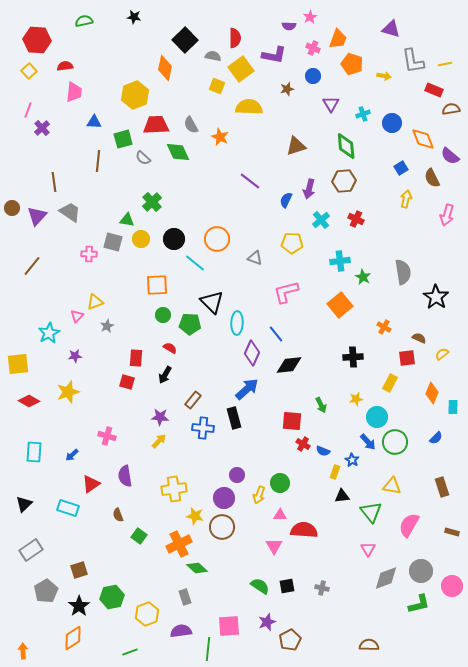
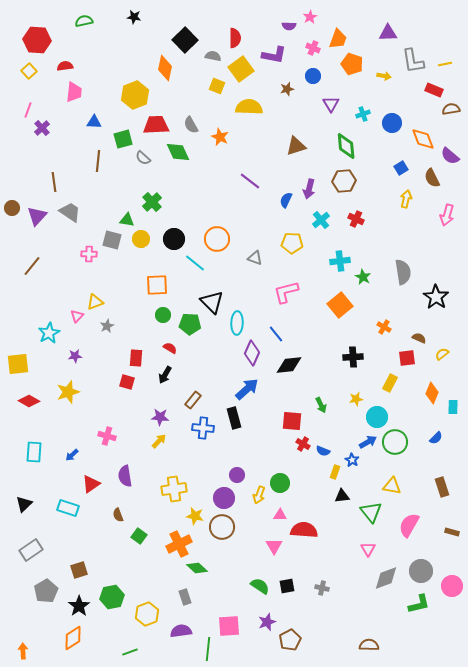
purple triangle at (391, 29): moved 3 px left, 4 px down; rotated 18 degrees counterclockwise
gray square at (113, 242): moved 1 px left, 2 px up
blue arrow at (368, 442): rotated 78 degrees counterclockwise
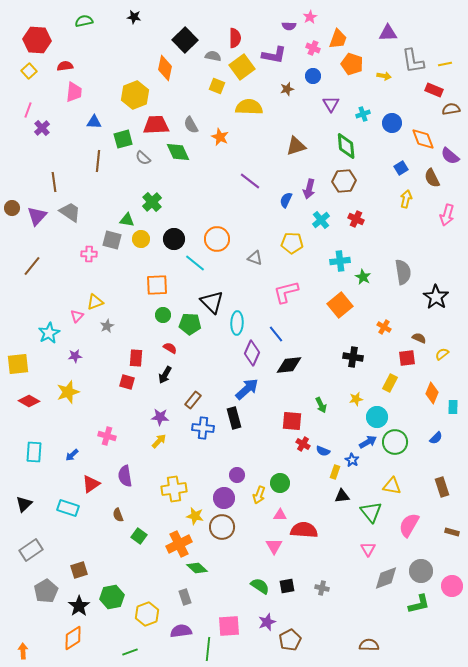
yellow square at (241, 69): moved 1 px right, 2 px up
black cross at (353, 357): rotated 12 degrees clockwise
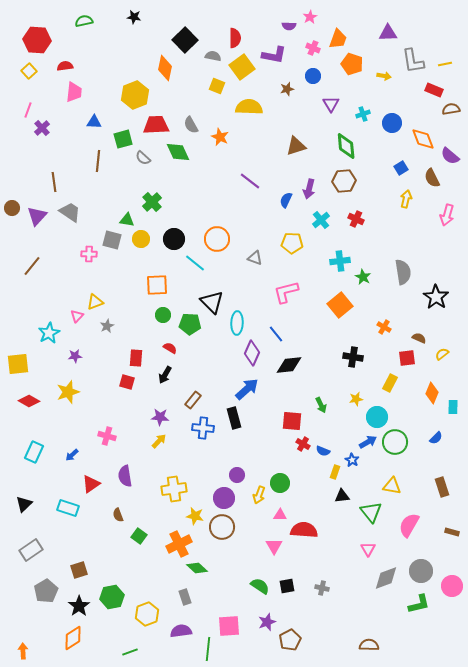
cyan rectangle at (34, 452): rotated 20 degrees clockwise
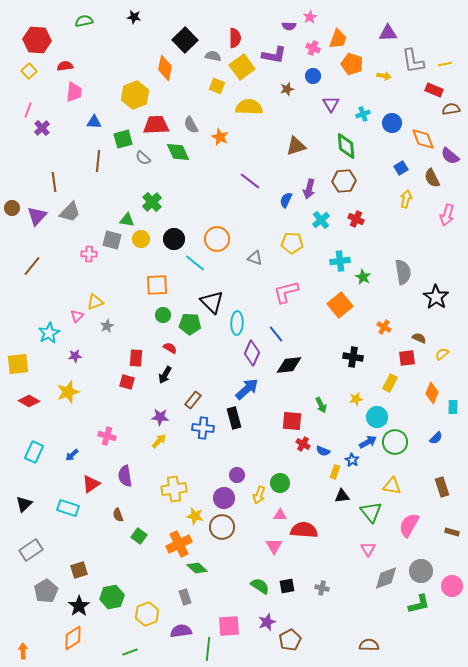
gray trapezoid at (70, 212): rotated 100 degrees clockwise
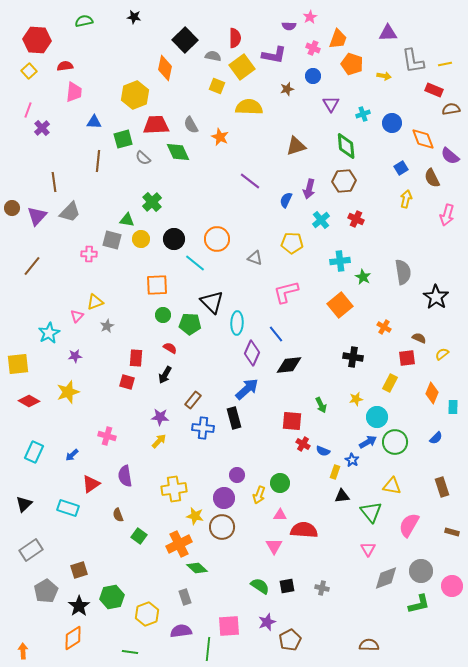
green line at (130, 652): rotated 28 degrees clockwise
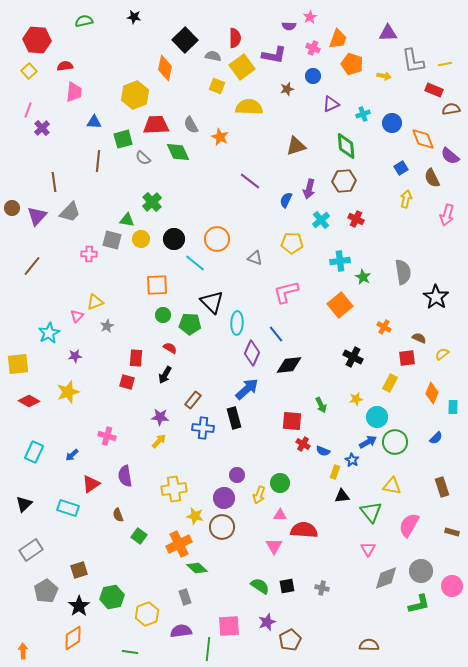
purple triangle at (331, 104): rotated 36 degrees clockwise
black cross at (353, 357): rotated 18 degrees clockwise
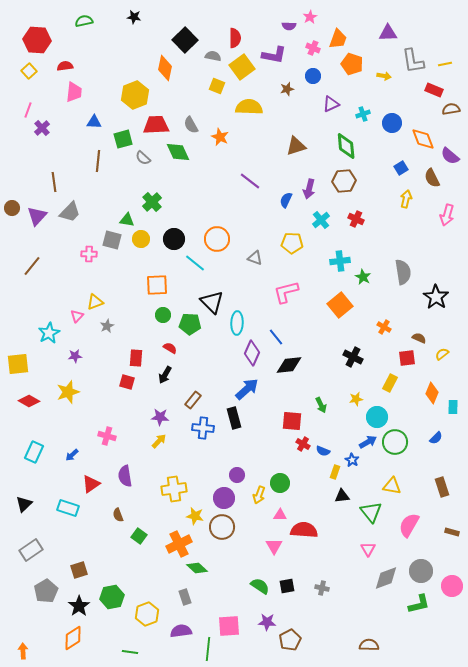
blue line at (276, 334): moved 3 px down
purple star at (267, 622): rotated 24 degrees clockwise
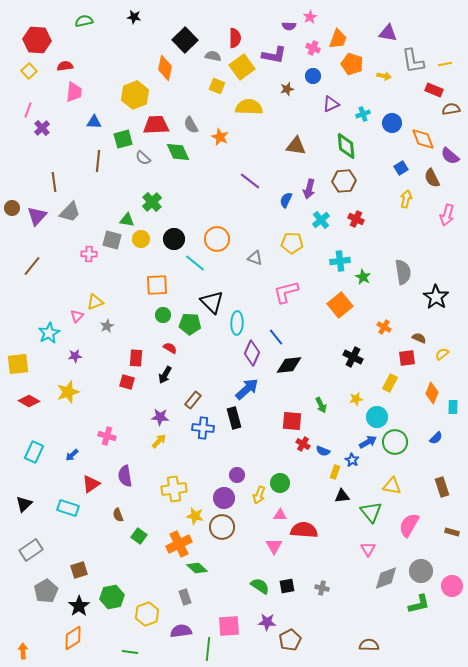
purple triangle at (388, 33): rotated 12 degrees clockwise
brown triangle at (296, 146): rotated 25 degrees clockwise
